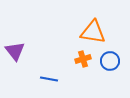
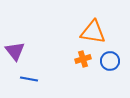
blue line: moved 20 px left
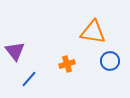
orange cross: moved 16 px left, 5 px down
blue line: rotated 60 degrees counterclockwise
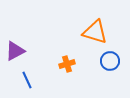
orange triangle: moved 2 px right; rotated 8 degrees clockwise
purple triangle: rotated 40 degrees clockwise
blue line: moved 2 px left, 1 px down; rotated 66 degrees counterclockwise
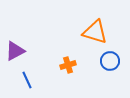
orange cross: moved 1 px right, 1 px down
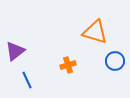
purple triangle: rotated 10 degrees counterclockwise
blue circle: moved 5 px right
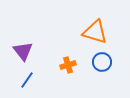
purple triangle: moved 8 px right; rotated 30 degrees counterclockwise
blue circle: moved 13 px left, 1 px down
blue line: rotated 60 degrees clockwise
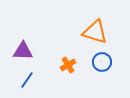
purple triangle: rotated 50 degrees counterclockwise
orange cross: rotated 14 degrees counterclockwise
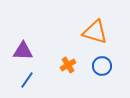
blue circle: moved 4 px down
